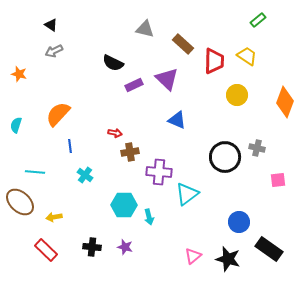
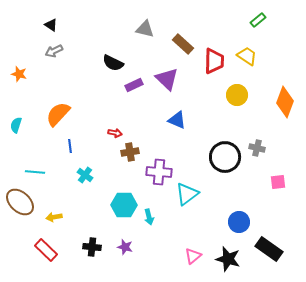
pink square: moved 2 px down
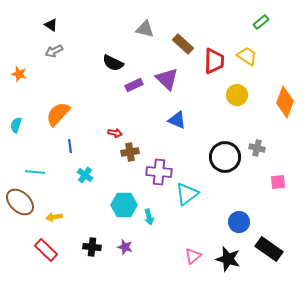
green rectangle: moved 3 px right, 2 px down
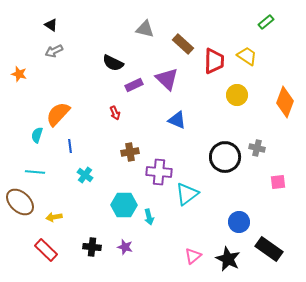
green rectangle: moved 5 px right
cyan semicircle: moved 21 px right, 10 px down
red arrow: moved 20 px up; rotated 56 degrees clockwise
black star: rotated 10 degrees clockwise
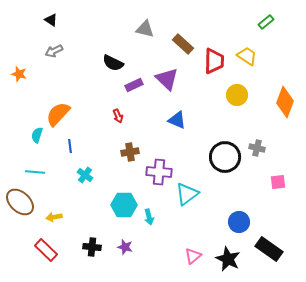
black triangle: moved 5 px up
red arrow: moved 3 px right, 3 px down
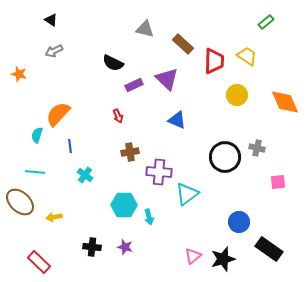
orange diamond: rotated 44 degrees counterclockwise
red rectangle: moved 7 px left, 12 px down
black star: moved 5 px left; rotated 30 degrees clockwise
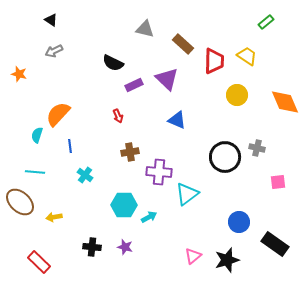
cyan arrow: rotated 105 degrees counterclockwise
black rectangle: moved 6 px right, 5 px up
black star: moved 4 px right, 1 px down
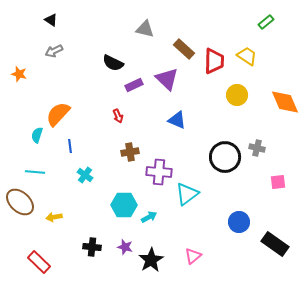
brown rectangle: moved 1 px right, 5 px down
black star: moved 76 px left; rotated 15 degrees counterclockwise
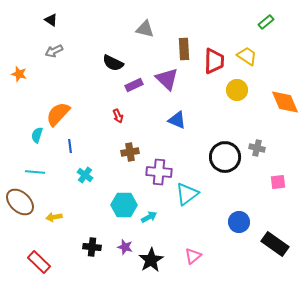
brown rectangle: rotated 45 degrees clockwise
yellow circle: moved 5 px up
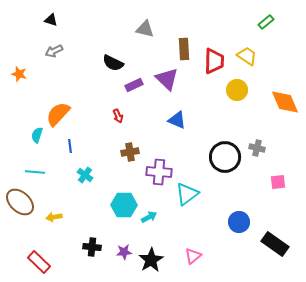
black triangle: rotated 16 degrees counterclockwise
purple star: moved 1 px left, 5 px down; rotated 21 degrees counterclockwise
